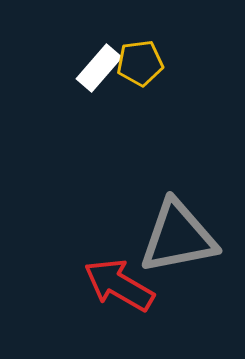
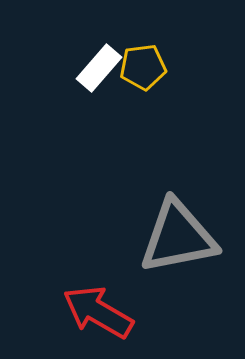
yellow pentagon: moved 3 px right, 4 px down
red arrow: moved 21 px left, 27 px down
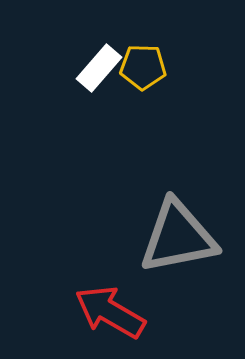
yellow pentagon: rotated 9 degrees clockwise
red arrow: moved 12 px right
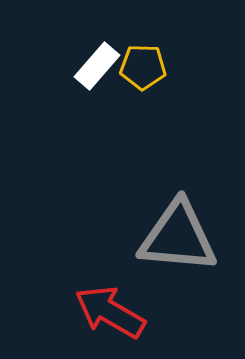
white rectangle: moved 2 px left, 2 px up
gray triangle: rotated 16 degrees clockwise
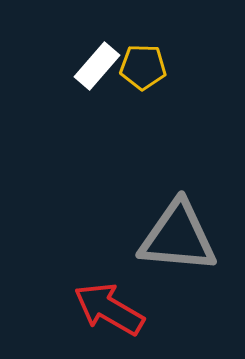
red arrow: moved 1 px left, 3 px up
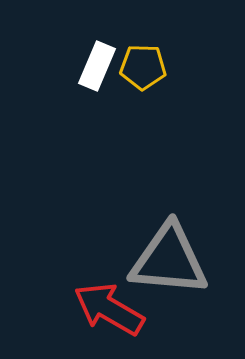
white rectangle: rotated 18 degrees counterclockwise
gray triangle: moved 9 px left, 23 px down
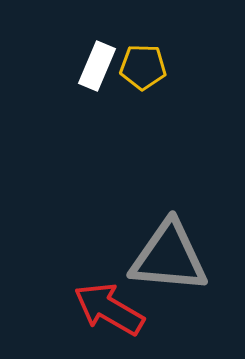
gray triangle: moved 3 px up
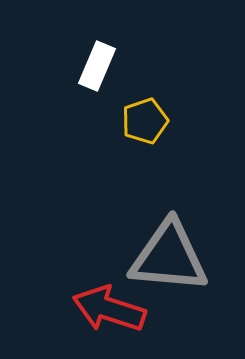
yellow pentagon: moved 2 px right, 54 px down; rotated 21 degrees counterclockwise
red arrow: rotated 12 degrees counterclockwise
